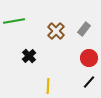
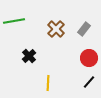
brown cross: moved 2 px up
yellow line: moved 3 px up
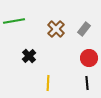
black line: moved 2 px left, 1 px down; rotated 48 degrees counterclockwise
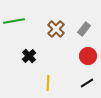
red circle: moved 1 px left, 2 px up
black line: rotated 64 degrees clockwise
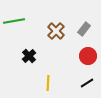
brown cross: moved 2 px down
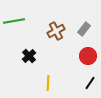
brown cross: rotated 18 degrees clockwise
black line: moved 3 px right; rotated 24 degrees counterclockwise
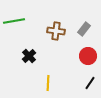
brown cross: rotated 36 degrees clockwise
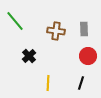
green line: moved 1 px right; rotated 60 degrees clockwise
gray rectangle: rotated 40 degrees counterclockwise
black line: moved 9 px left; rotated 16 degrees counterclockwise
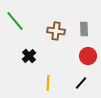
black line: rotated 24 degrees clockwise
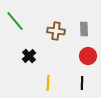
black line: moved 1 px right; rotated 40 degrees counterclockwise
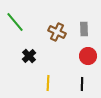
green line: moved 1 px down
brown cross: moved 1 px right, 1 px down; rotated 18 degrees clockwise
black line: moved 1 px down
